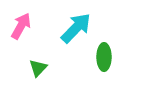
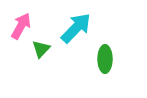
green ellipse: moved 1 px right, 2 px down
green triangle: moved 3 px right, 19 px up
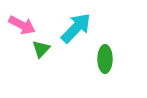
pink arrow: moved 1 px right, 1 px up; rotated 88 degrees clockwise
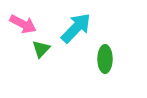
pink arrow: moved 1 px right, 1 px up
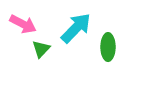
green ellipse: moved 3 px right, 12 px up
